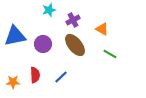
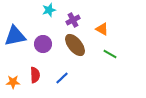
blue line: moved 1 px right, 1 px down
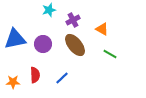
blue triangle: moved 3 px down
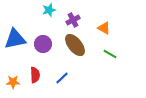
orange triangle: moved 2 px right, 1 px up
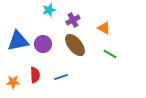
blue triangle: moved 3 px right, 2 px down
blue line: moved 1 px left, 1 px up; rotated 24 degrees clockwise
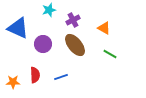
blue triangle: moved 13 px up; rotated 35 degrees clockwise
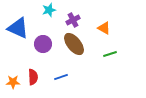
brown ellipse: moved 1 px left, 1 px up
green line: rotated 48 degrees counterclockwise
red semicircle: moved 2 px left, 2 px down
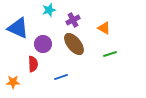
red semicircle: moved 13 px up
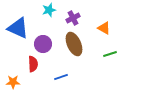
purple cross: moved 2 px up
brown ellipse: rotated 15 degrees clockwise
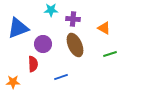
cyan star: moved 2 px right; rotated 16 degrees clockwise
purple cross: moved 1 px down; rotated 32 degrees clockwise
blue triangle: rotated 45 degrees counterclockwise
brown ellipse: moved 1 px right, 1 px down
